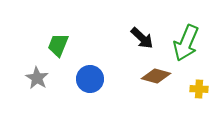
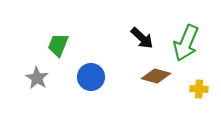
blue circle: moved 1 px right, 2 px up
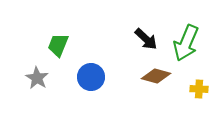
black arrow: moved 4 px right, 1 px down
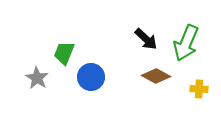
green trapezoid: moved 6 px right, 8 px down
brown diamond: rotated 12 degrees clockwise
